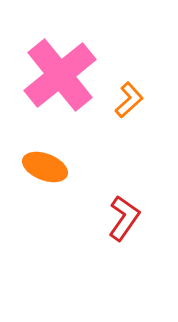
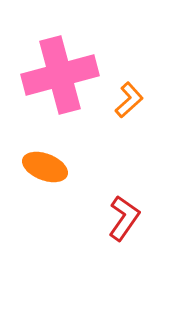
pink cross: rotated 24 degrees clockwise
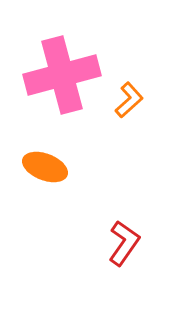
pink cross: moved 2 px right
red L-shape: moved 25 px down
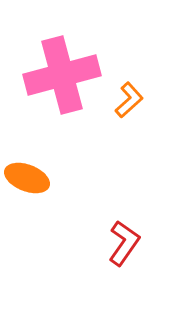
orange ellipse: moved 18 px left, 11 px down
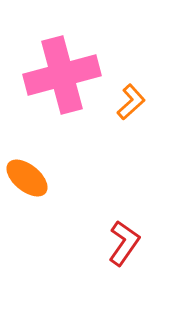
orange L-shape: moved 2 px right, 2 px down
orange ellipse: rotated 18 degrees clockwise
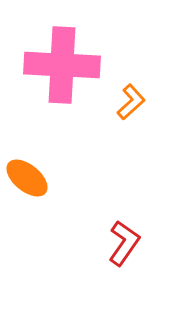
pink cross: moved 10 px up; rotated 18 degrees clockwise
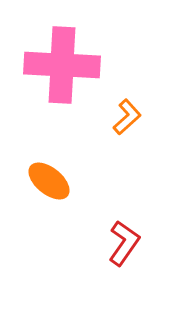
orange L-shape: moved 4 px left, 15 px down
orange ellipse: moved 22 px right, 3 px down
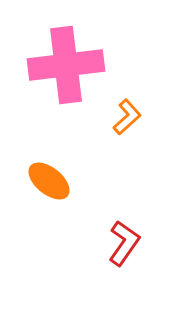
pink cross: moved 4 px right; rotated 10 degrees counterclockwise
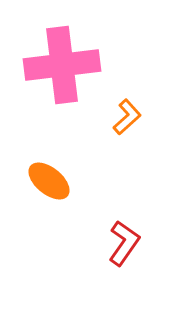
pink cross: moved 4 px left
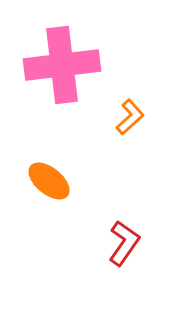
orange L-shape: moved 3 px right
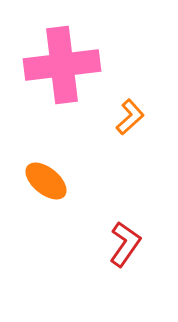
orange ellipse: moved 3 px left
red L-shape: moved 1 px right, 1 px down
